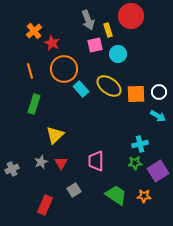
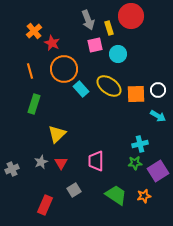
yellow rectangle: moved 1 px right, 2 px up
white circle: moved 1 px left, 2 px up
yellow triangle: moved 2 px right, 1 px up
orange star: rotated 16 degrees counterclockwise
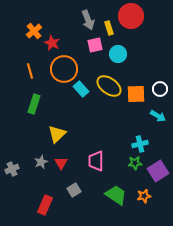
white circle: moved 2 px right, 1 px up
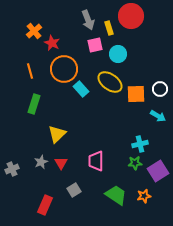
yellow ellipse: moved 1 px right, 4 px up
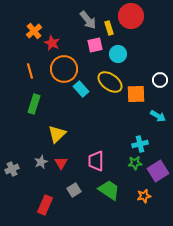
gray arrow: rotated 18 degrees counterclockwise
white circle: moved 9 px up
green trapezoid: moved 7 px left, 5 px up
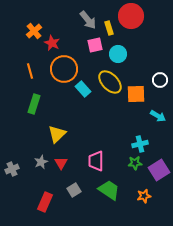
yellow ellipse: rotated 10 degrees clockwise
cyan rectangle: moved 2 px right
purple square: moved 1 px right, 1 px up
red rectangle: moved 3 px up
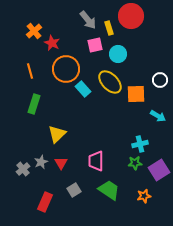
orange circle: moved 2 px right
gray cross: moved 11 px right; rotated 16 degrees counterclockwise
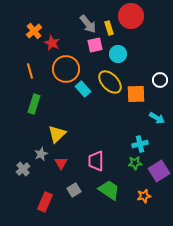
gray arrow: moved 4 px down
cyan arrow: moved 1 px left, 2 px down
gray star: moved 8 px up
purple square: moved 1 px down
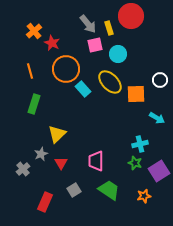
green star: rotated 24 degrees clockwise
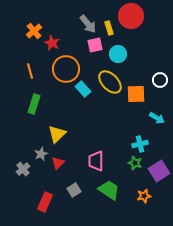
red triangle: moved 3 px left; rotated 16 degrees clockwise
